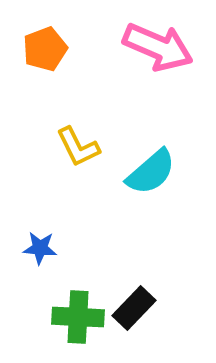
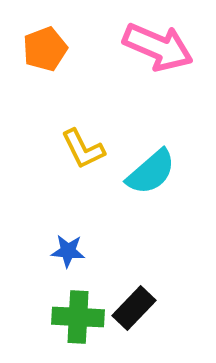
yellow L-shape: moved 5 px right, 2 px down
blue star: moved 28 px right, 3 px down
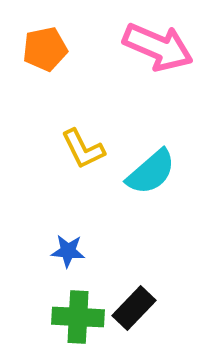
orange pentagon: rotated 9 degrees clockwise
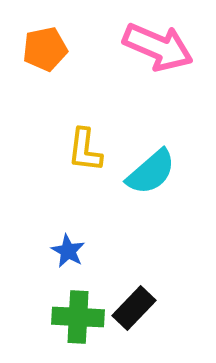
yellow L-shape: moved 2 px right, 1 px down; rotated 33 degrees clockwise
blue star: rotated 24 degrees clockwise
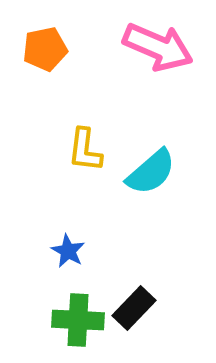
green cross: moved 3 px down
